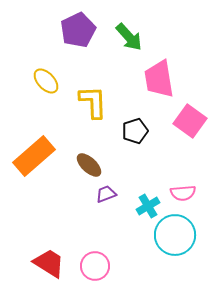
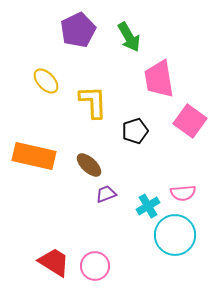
green arrow: rotated 12 degrees clockwise
orange rectangle: rotated 54 degrees clockwise
red trapezoid: moved 5 px right, 1 px up
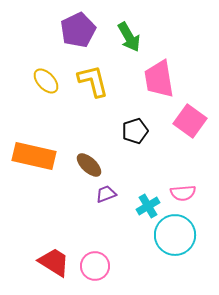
yellow L-shape: moved 21 px up; rotated 12 degrees counterclockwise
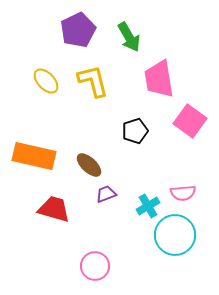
red trapezoid: moved 53 px up; rotated 16 degrees counterclockwise
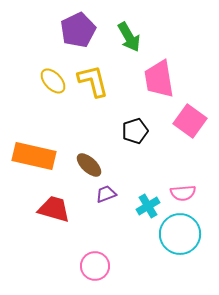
yellow ellipse: moved 7 px right
cyan circle: moved 5 px right, 1 px up
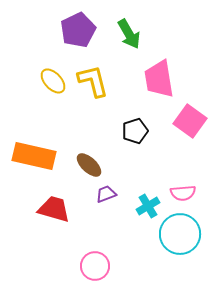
green arrow: moved 3 px up
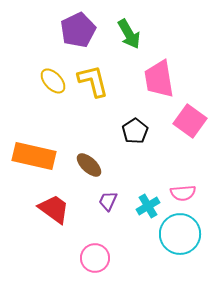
black pentagon: rotated 15 degrees counterclockwise
purple trapezoid: moved 2 px right, 7 px down; rotated 45 degrees counterclockwise
red trapezoid: rotated 20 degrees clockwise
pink circle: moved 8 px up
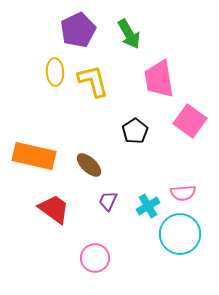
yellow ellipse: moved 2 px right, 9 px up; rotated 40 degrees clockwise
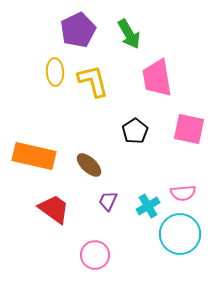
pink trapezoid: moved 2 px left, 1 px up
pink square: moved 1 px left, 8 px down; rotated 24 degrees counterclockwise
pink circle: moved 3 px up
